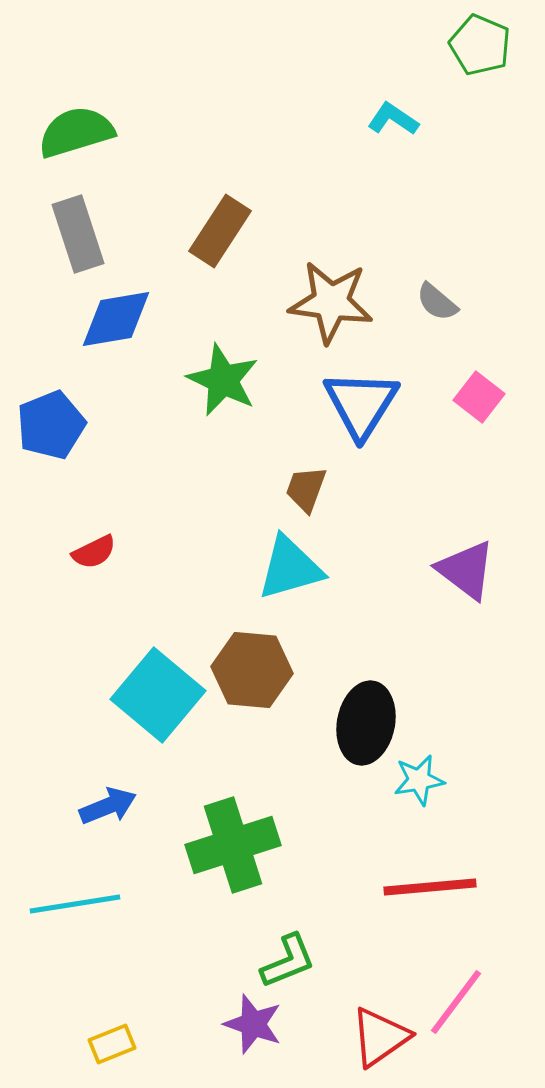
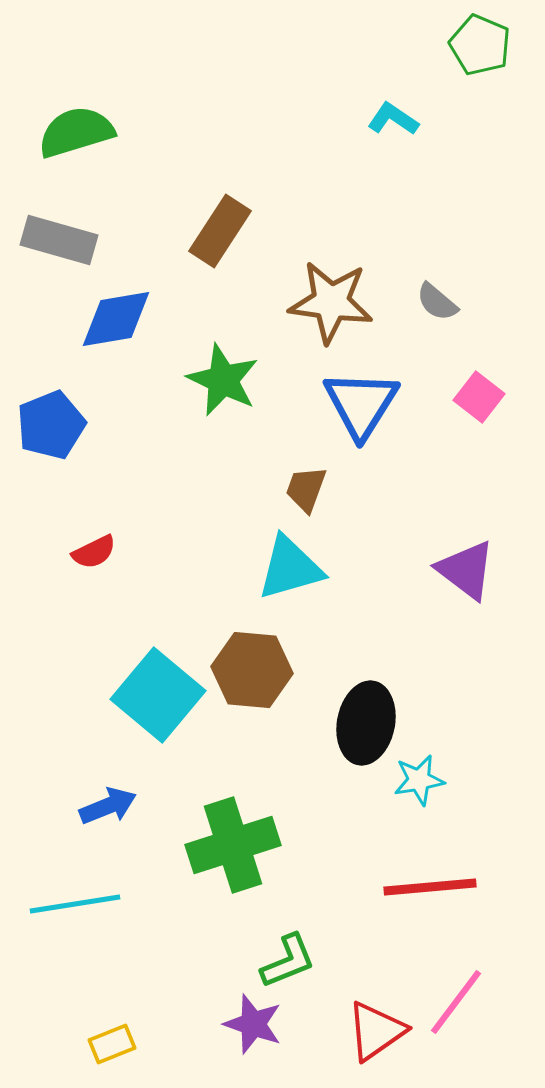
gray rectangle: moved 19 px left, 6 px down; rotated 56 degrees counterclockwise
red triangle: moved 4 px left, 6 px up
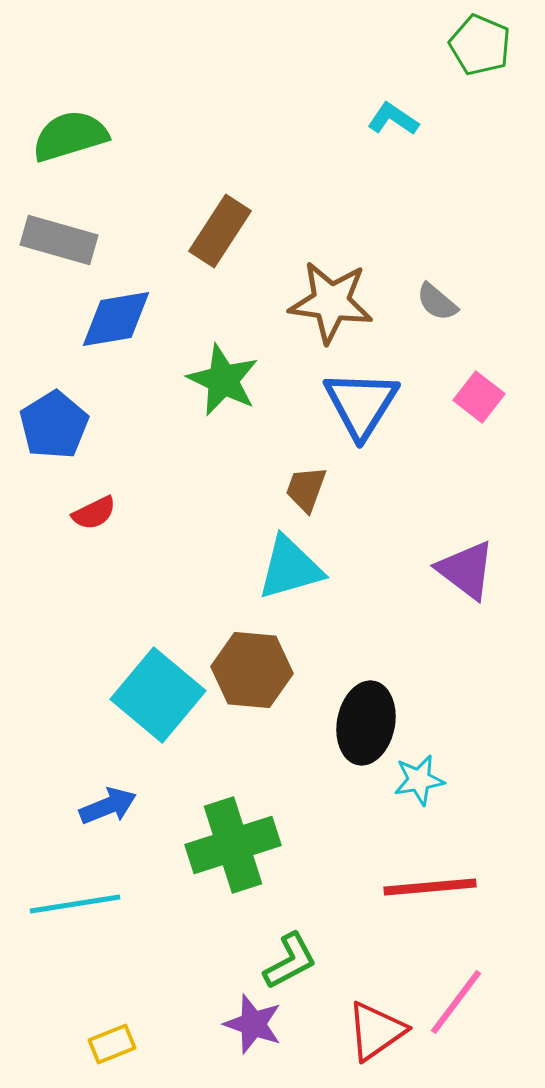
green semicircle: moved 6 px left, 4 px down
blue pentagon: moved 3 px right; rotated 10 degrees counterclockwise
red semicircle: moved 39 px up
green L-shape: moved 2 px right; rotated 6 degrees counterclockwise
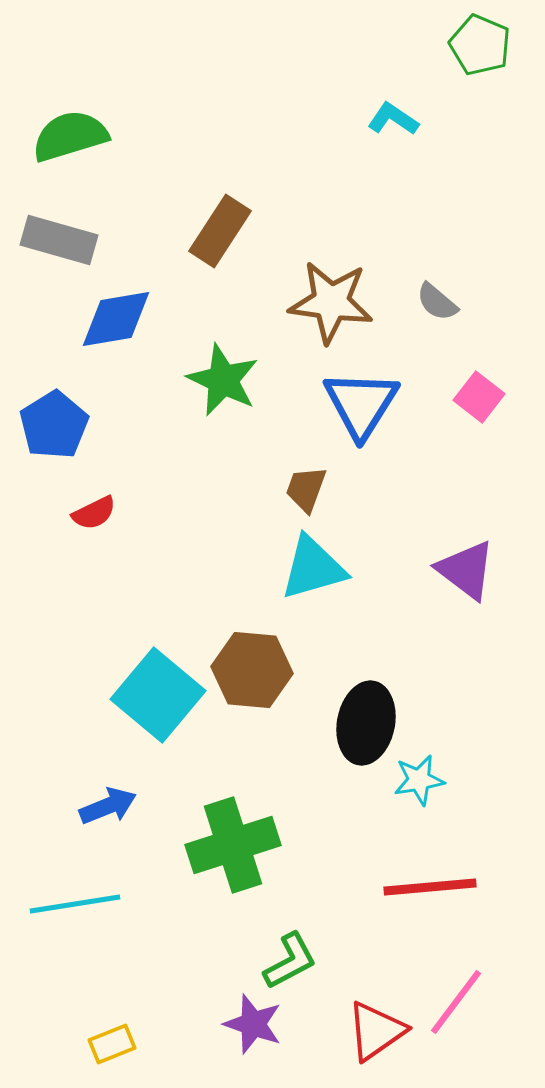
cyan triangle: moved 23 px right
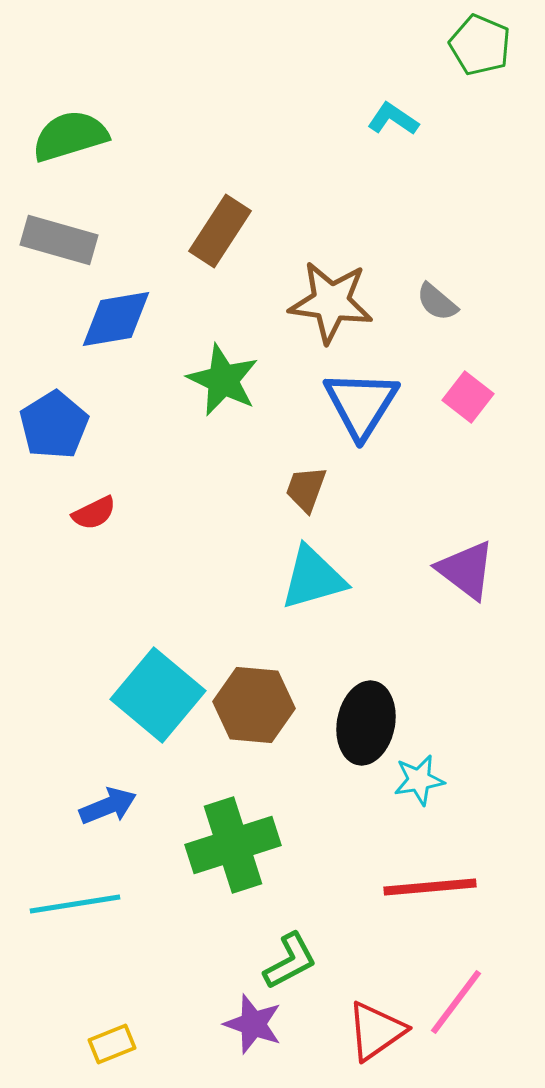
pink square: moved 11 px left
cyan triangle: moved 10 px down
brown hexagon: moved 2 px right, 35 px down
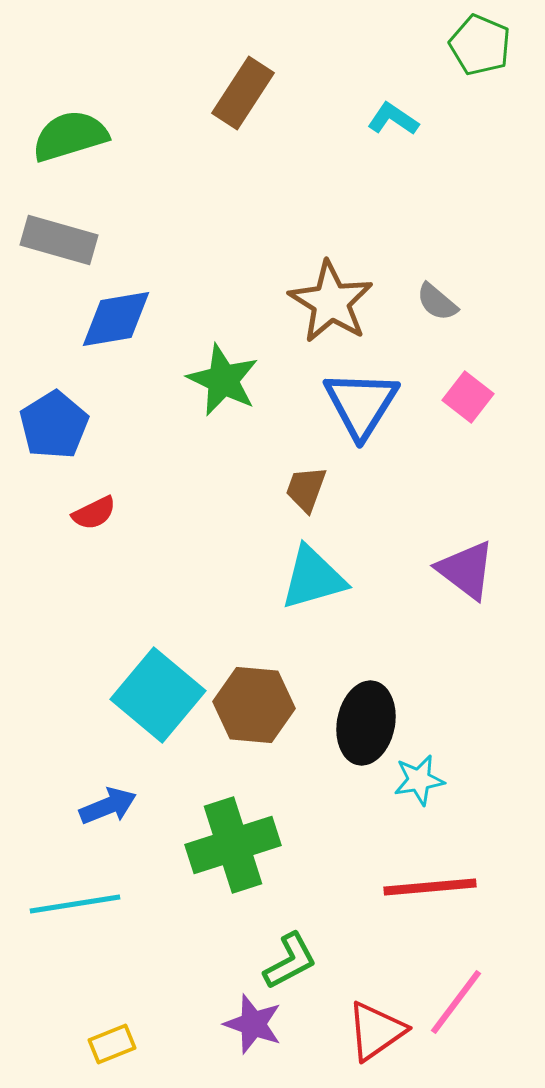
brown rectangle: moved 23 px right, 138 px up
brown star: rotated 24 degrees clockwise
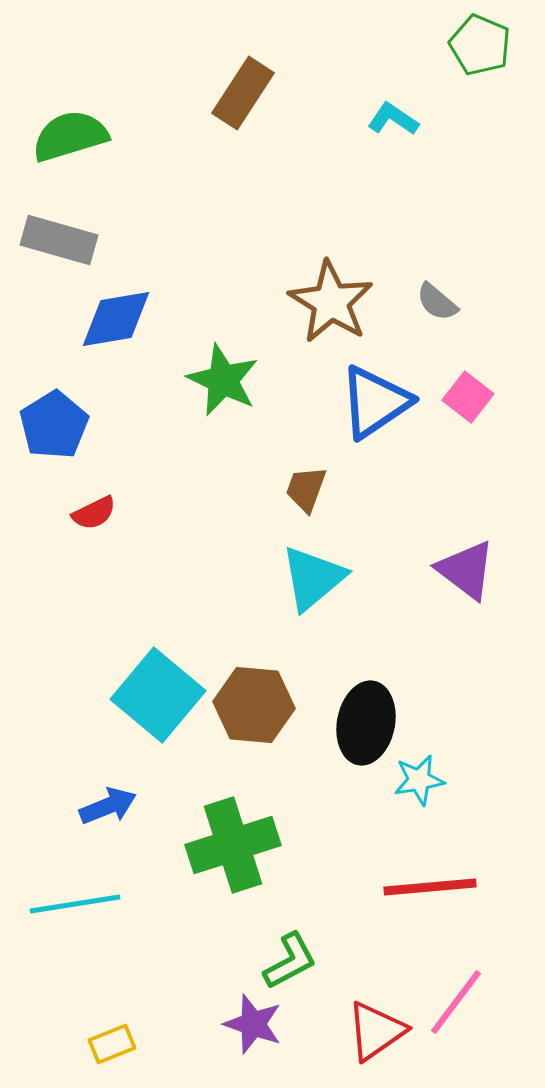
blue triangle: moved 14 px right, 2 px up; rotated 24 degrees clockwise
cyan triangle: rotated 24 degrees counterclockwise
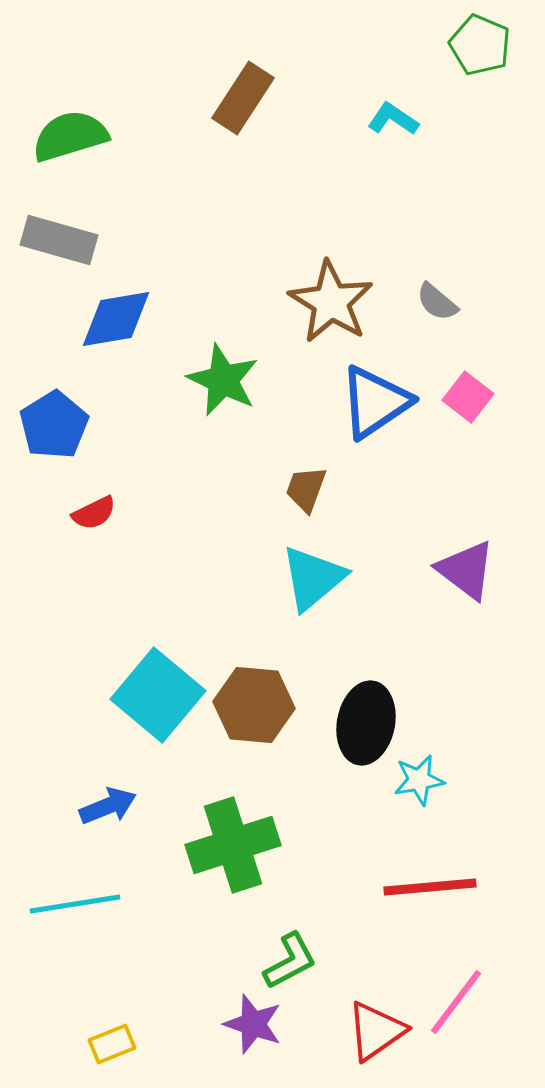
brown rectangle: moved 5 px down
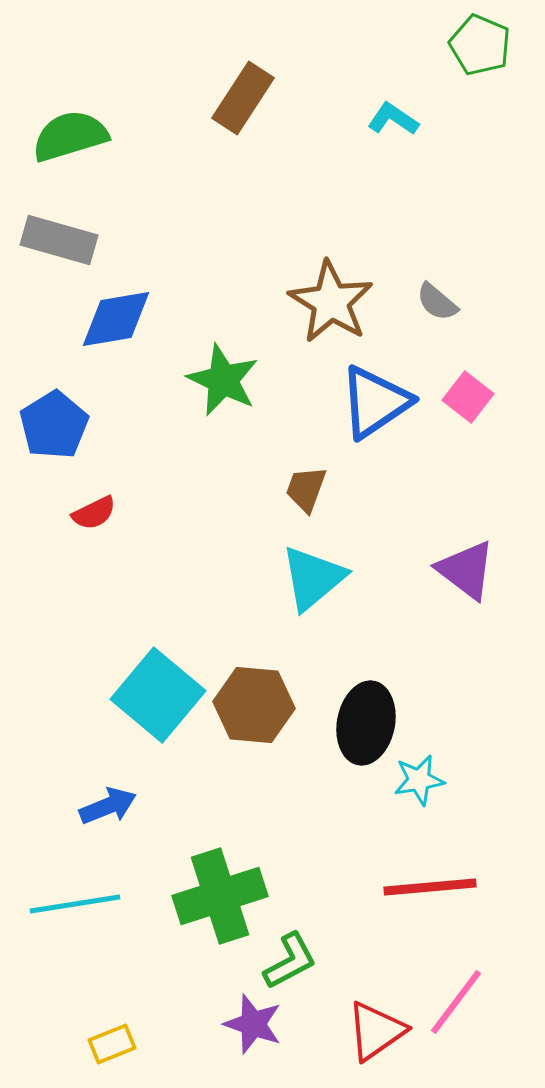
green cross: moved 13 px left, 51 px down
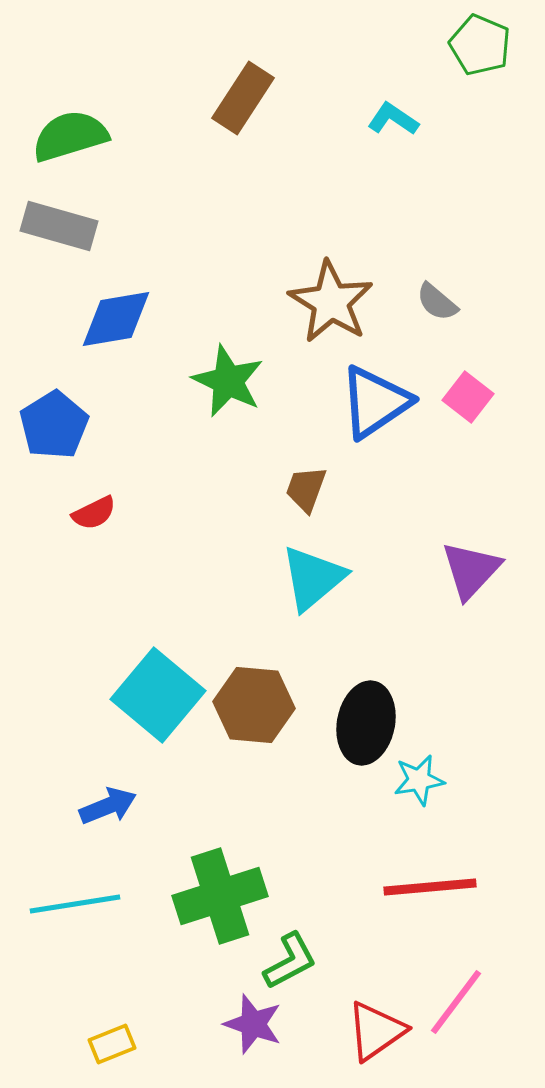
gray rectangle: moved 14 px up
green star: moved 5 px right, 1 px down
purple triangle: moved 5 px right; rotated 36 degrees clockwise
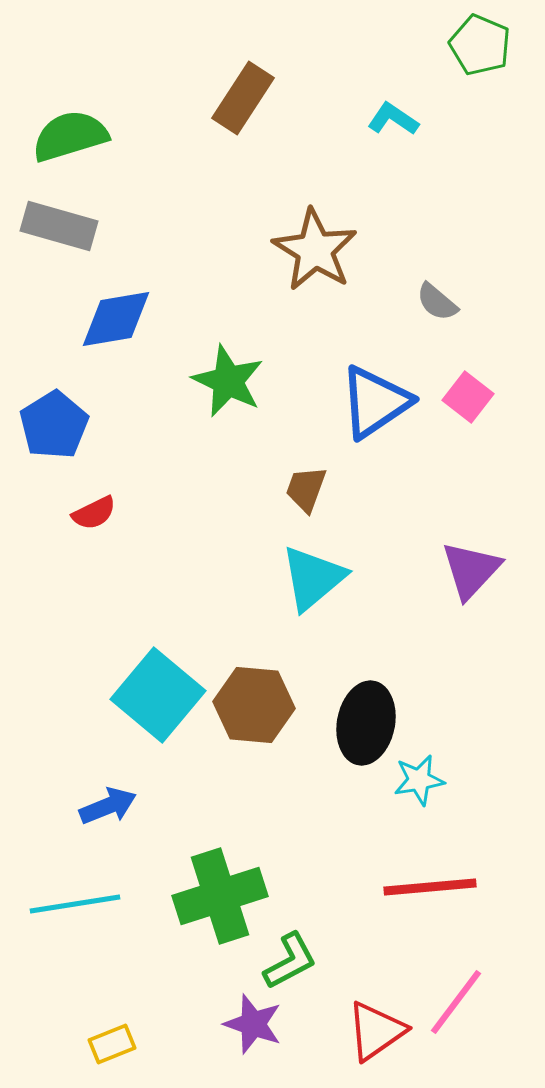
brown star: moved 16 px left, 52 px up
